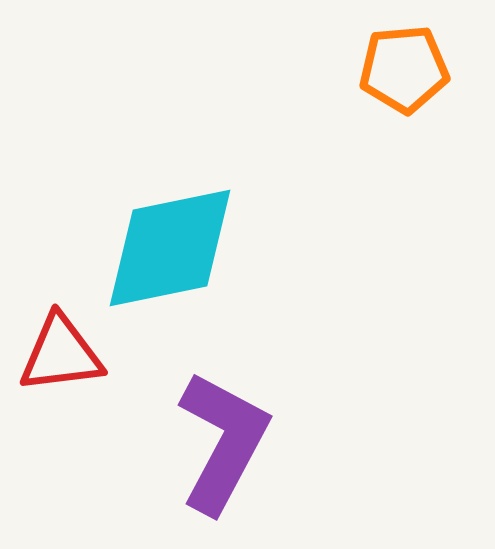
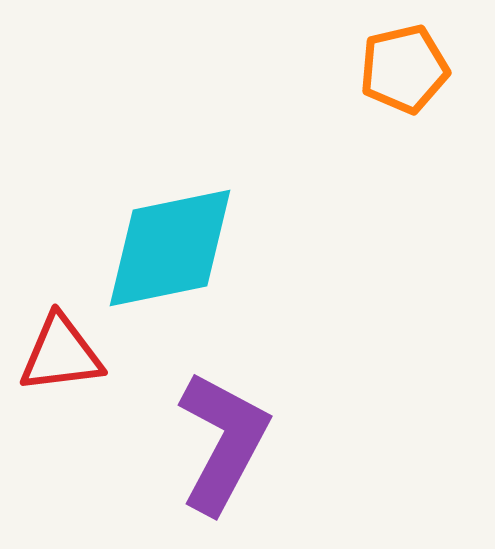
orange pentagon: rotated 8 degrees counterclockwise
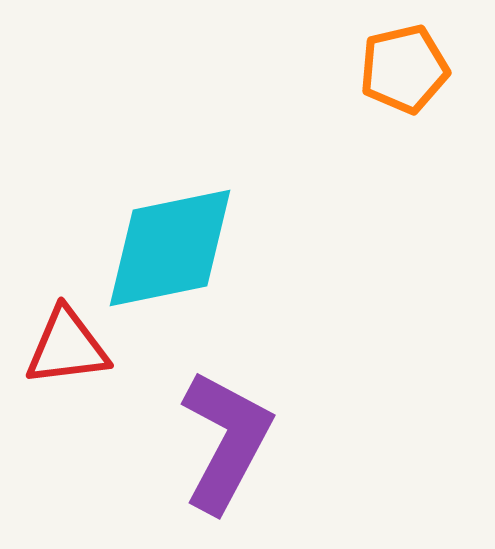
red triangle: moved 6 px right, 7 px up
purple L-shape: moved 3 px right, 1 px up
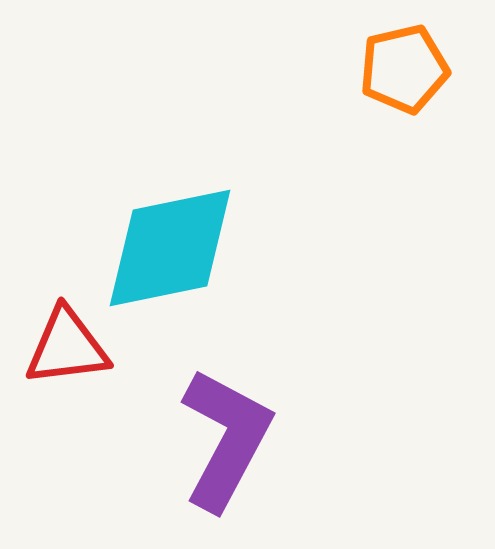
purple L-shape: moved 2 px up
